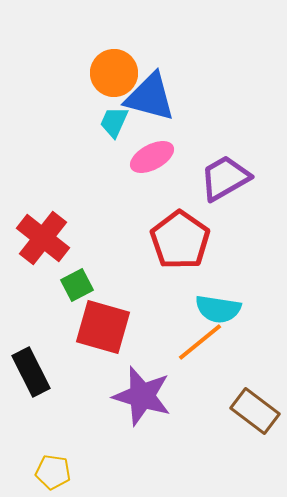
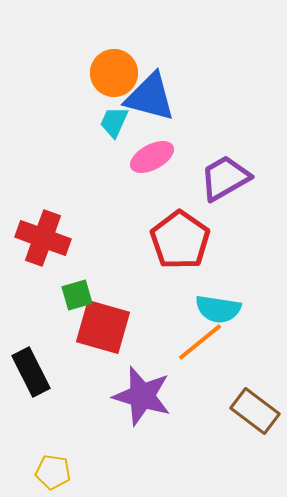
red cross: rotated 18 degrees counterclockwise
green square: moved 10 px down; rotated 12 degrees clockwise
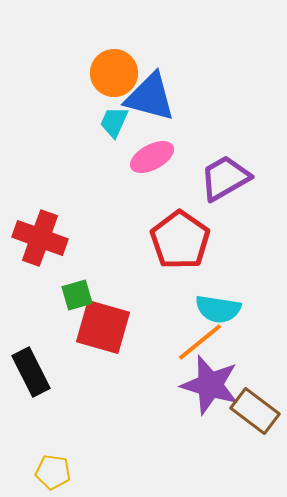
red cross: moved 3 px left
purple star: moved 68 px right, 11 px up
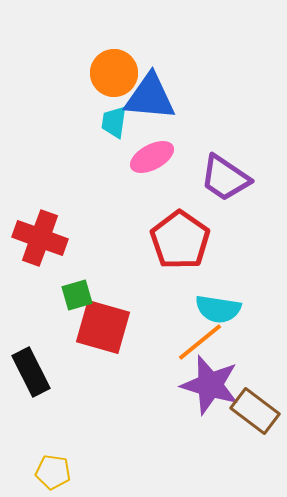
blue triangle: rotated 10 degrees counterclockwise
cyan trapezoid: rotated 16 degrees counterclockwise
purple trapezoid: rotated 116 degrees counterclockwise
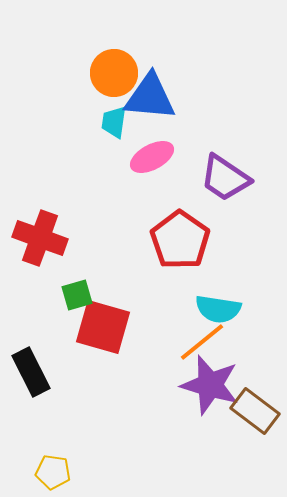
orange line: moved 2 px right
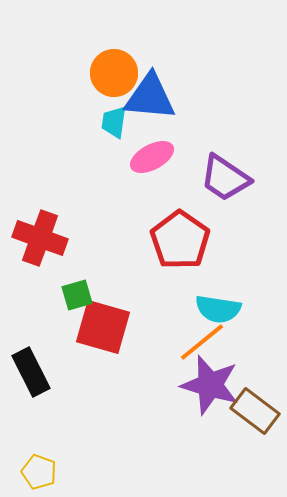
yellow pentagon: moved 14 px left; rotated 12 degrees clockwise
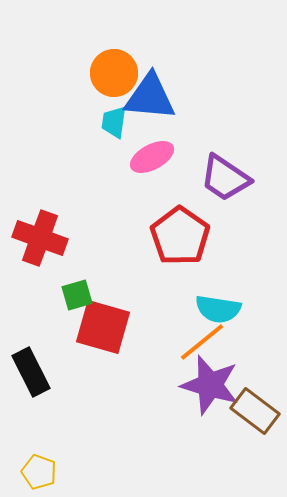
red pentagon: moved 4 px up
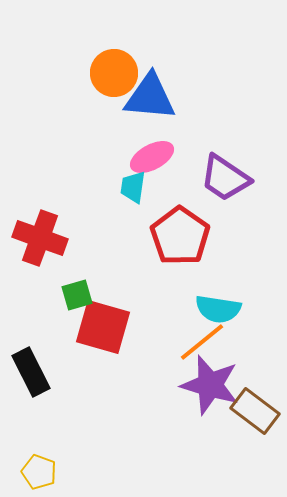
cyan trapezoid: moved 19 px right, 65 px down
